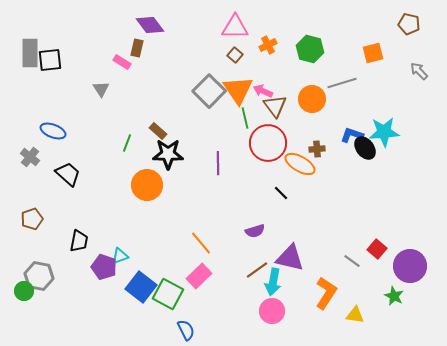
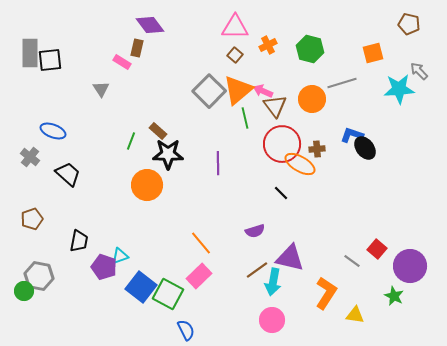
orange triangle at (238, 90): rotated 24 degrees clockwise
cyan star at (384, 132): moved 15 px right, 43 px up
green line at (127, 143): moved 4 px right, 2 px up
red circle at (268, 143): moved 14 px right, 1 px down
pink circle at (272, 311): moved 9 px down
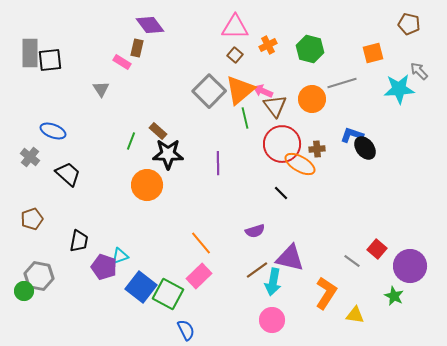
orange triangle at (238, 90): moved 2 px right
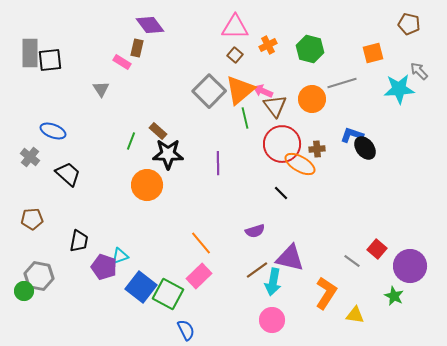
brown pentagon at (32, 219): rotated 15 degrees clockwise
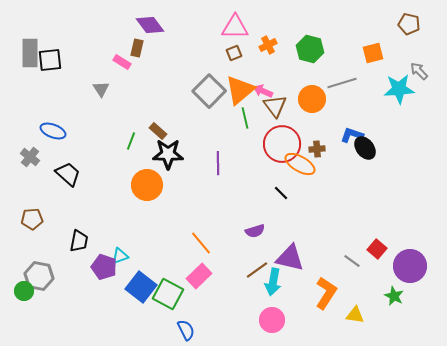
brown square at (235, 55): moved 1 px left, 2 px up; rotated 28 degrees clockwise
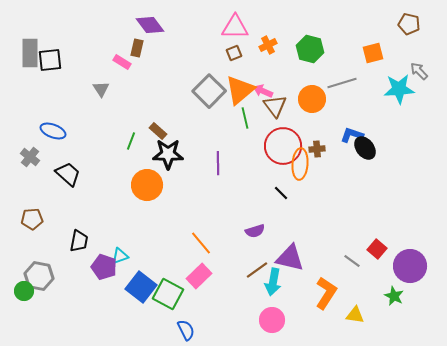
red circle at (282, 144): moved 1 px right, 2 px down
orange ellipse at (300, 164): rotated 64 degrees clockwise
